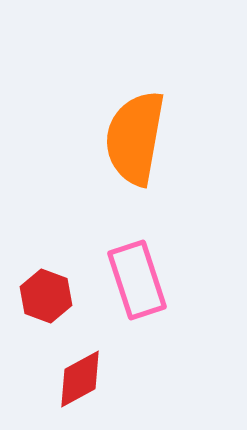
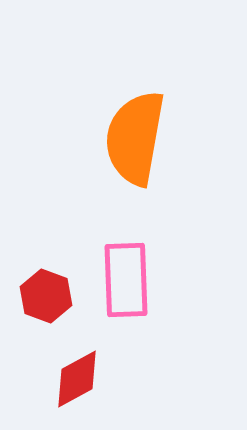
pink rectangle: moved 11 px left; rotated 16 degrees clockwise
red diamond: moved 3 px left
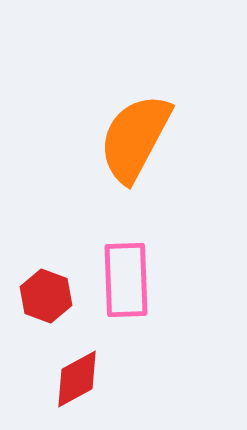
orange semicircle: rotated 18 degrees clockwise
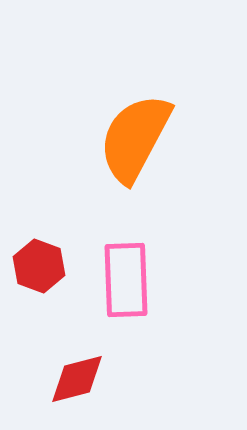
red hexagon: moved 7 px left, 30 px up
red diamond: rotated 14 degrees clockwise
